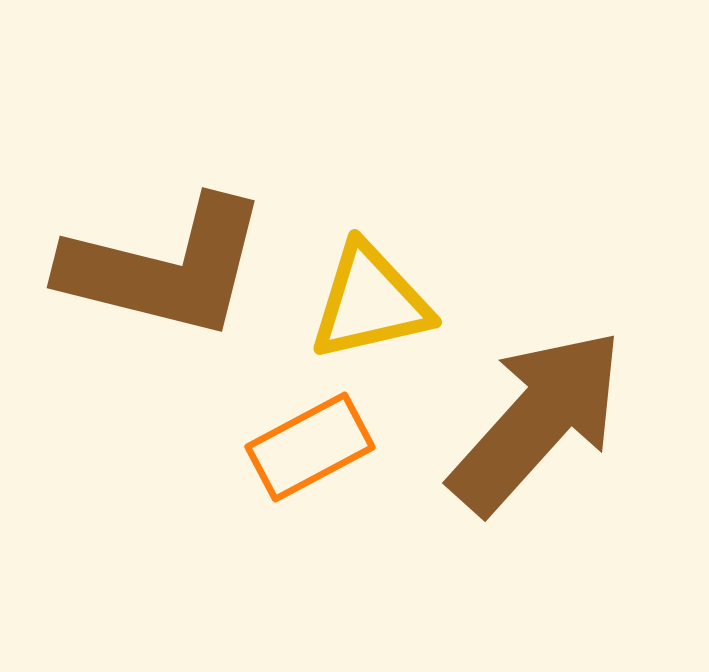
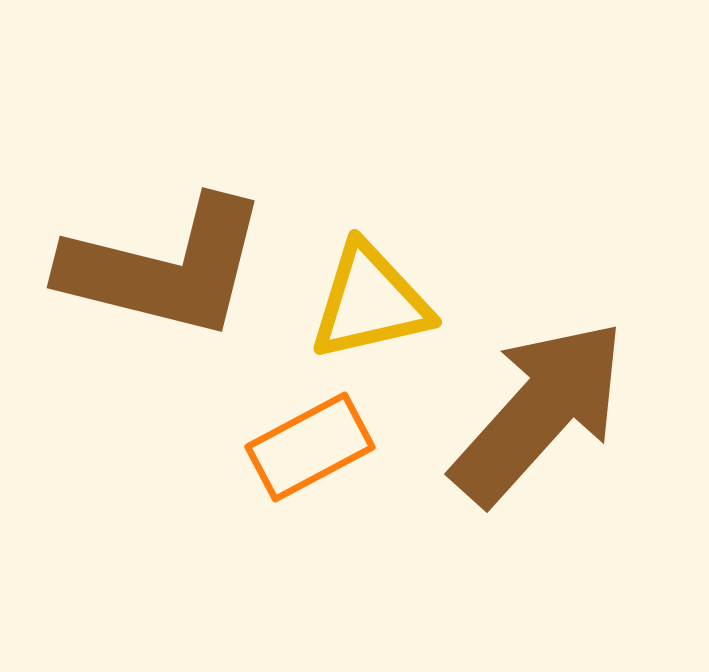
brown arrow: moved 2 px right, 9 px up
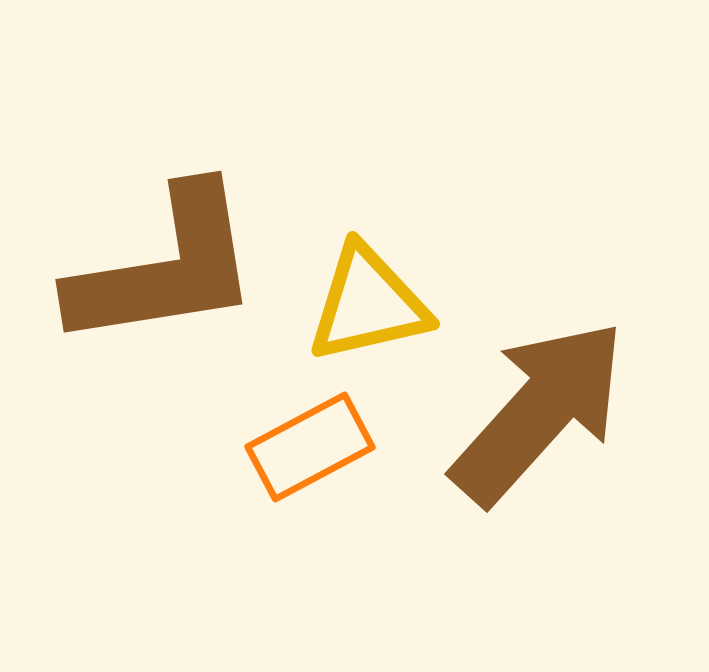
brown L-shape: rotated 23 degrees counterclockwise
yellow triangle: moved 2 px left, 2 px down
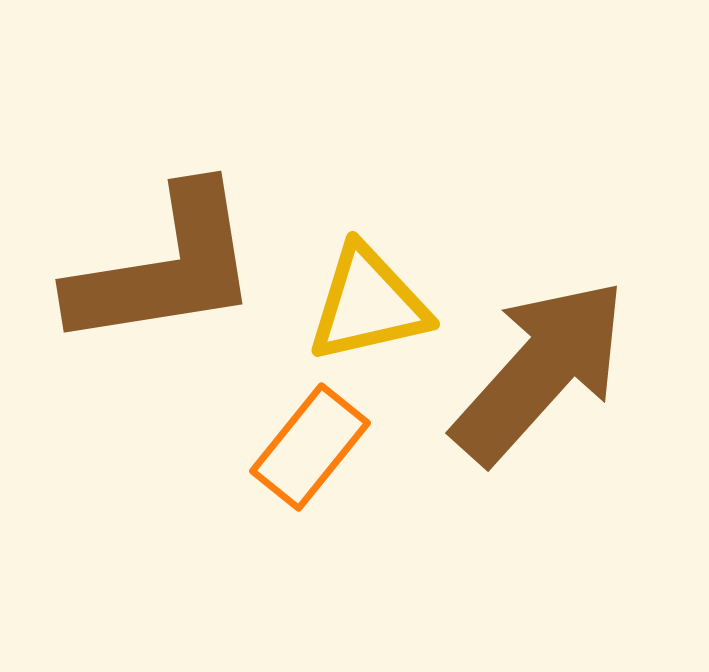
brown arrow: moved 1 px right, 41 px up
orange rectangle: rotated 23 degrees counterclockwise
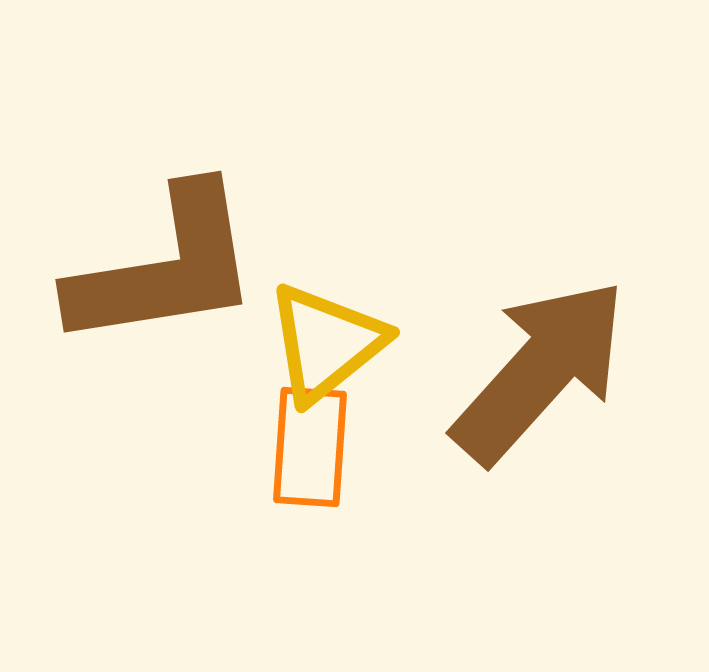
yellow triangle: moved 42 px left, 39 px down; rotated 26 degrees counterclockwise
orange rectangle: rotated 35 degrees counterclockwise
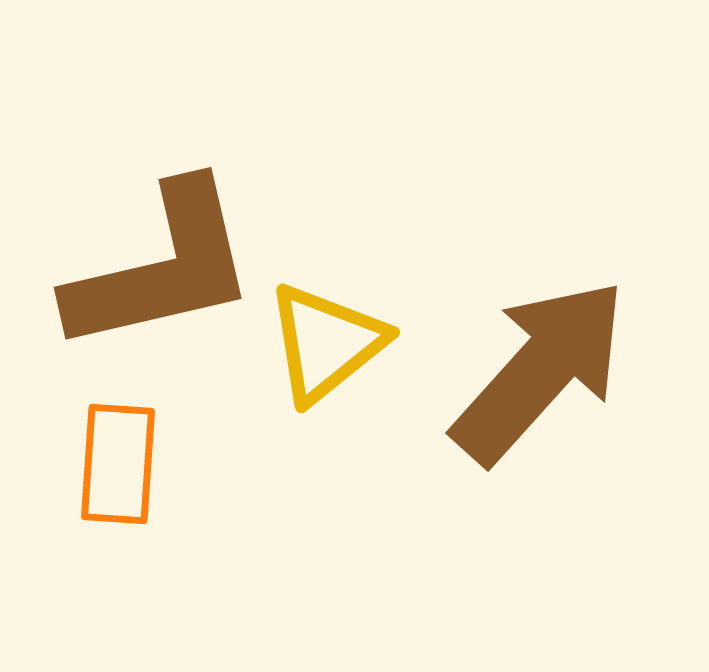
brown L-shape: moved 3 px left; rotated 4 degrees counterclockwise
orange rectangle: moved 192 px left, 17 px down
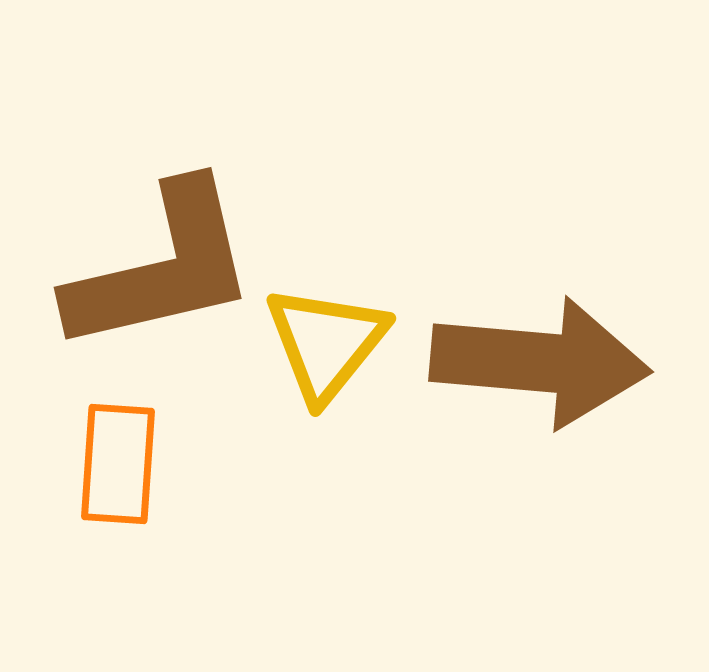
yellow triangle: rotated 12 degrees counterclockwise
brown arrow: moved 9 px up; rotated 53 degrees clockwise
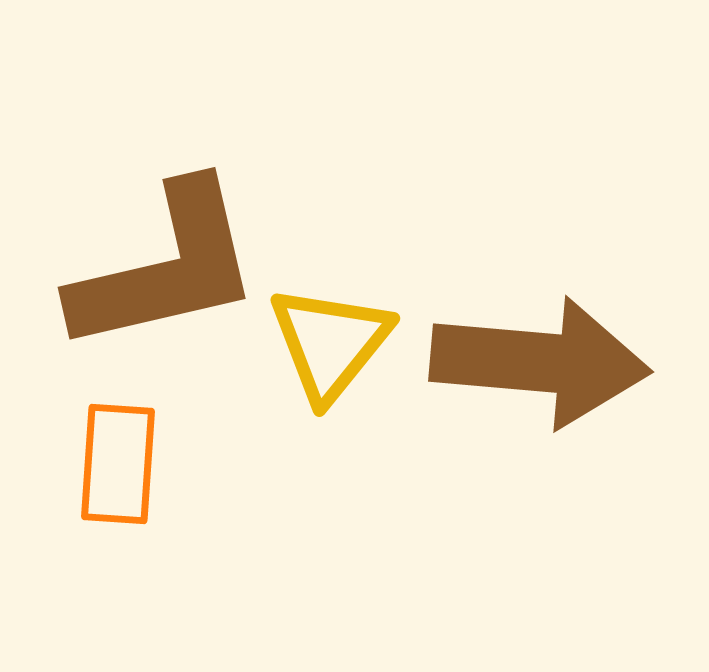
brown L-shape: moved 4 px right
yellow triangle: moved 4 px right
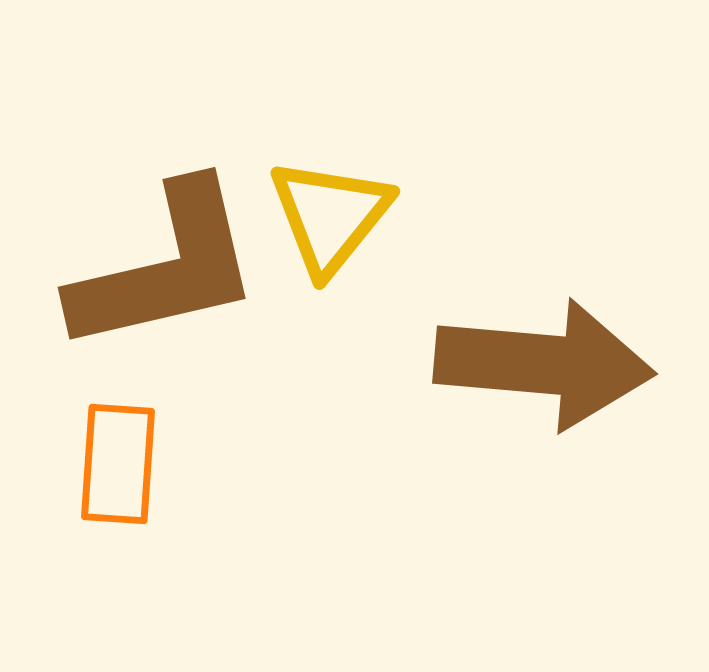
yellow triangle: moved 127 px up
brown arrow: moved 4 px right, 2 px down
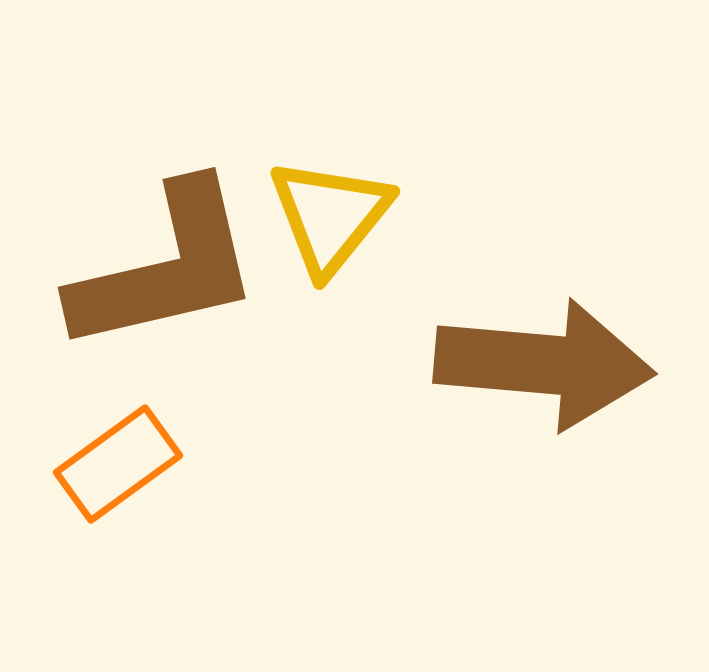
orange rectangle: rotated 50 degrees clockwise
